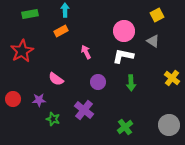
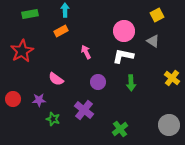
green cross: moved 5 px left, 2 px down
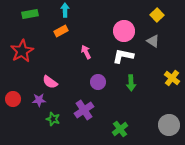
yellow square: rotated 16 degrees counterclockwise
pink semicircle: moved 6 px left, 3 px down
purple cross: rotated 18 degrees clockwise
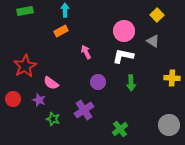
green rectangle: moved 5 px left, 3 px up
red star: moved 3 px right, 15 px down
yellow cross: rotated 35 degrees counterclockwise
pink semicircle: moved 1 px right, 1 px down
purple star: rotated 24 degrees clockwise
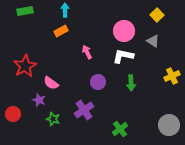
pink arrow: moved 1 px right
yellow cross: moved 2 px up; rotated 28 degrees counterclockwise
red circle: moved 15 px down
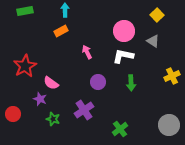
purple star: moved 1 px right, 1 px up
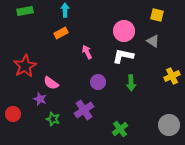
yellow square: rotated 32 degrees counterclockwise
orange rectangle: moved 2 px down
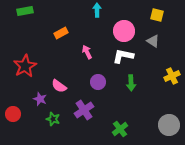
cyan arrow: moved 32 px right
pink semicircle: moved 8 px right, 3 px down
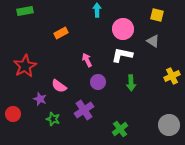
pink circle: moved 1 px left, 2 px up
pink arrow: moved 8 px down
white L-shape: moved 1 px left, 1 px up
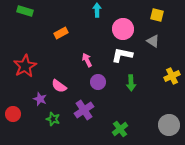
green rectangle: rotated 28 degrees clockwise
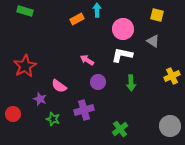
orange rectangle: moved 16 px right, 14 px up
pink arrow: rotated 32 degrees counterclockwise
purple cross: rotated 18 degrees clockwise
gray circle: moved 1 px right, 1 px down
